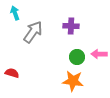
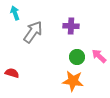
pink arrow: moved 2 px down; rotated 42 degrees clockwise
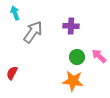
red semicircle: rotated 80 degrees counterclockwise
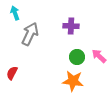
gray arrow: moved 3 px left, 2 px down; rotated 10 degrees counterclockwise
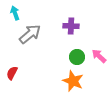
gray arrow: rotated 25 degrees clockwise
orange star: rotated 15 degrees clockwise
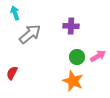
pink arrow: moved 1 px left; rotated 105 degrees clockwise
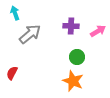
pink arrow: moved 25 px up
